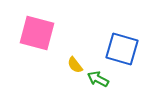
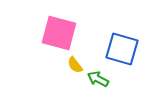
pink square: moved 22 px right
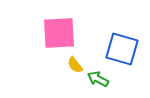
pink square: rotated 18 degrees counterclockwise
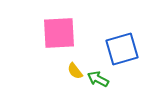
blue square: rotated 32 degrees counterclockwise
yellow semicircle: moved 6 px down
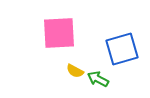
yellow semicircle: rotated 24 degrees counterclockwise
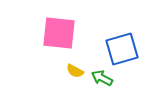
pink square: rotated 9 degrees clockwise
green arrow: moved 4 px right, 1 px up
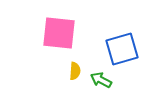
yellow semicircle: rotated 114 degrees counterclockwise
green arrow: moved 1 px left, 2 px down
